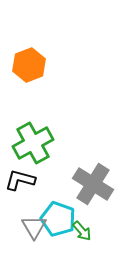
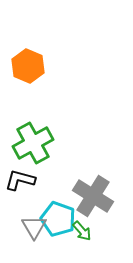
orange hexagon: moved 1 px left, 1 px down; rotated 16 degrees counterclockwise
gray cross: moved 12 px down
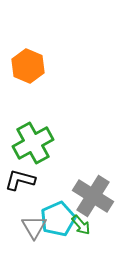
cyan pentagon: rotated 28 degrees clockwise
green arrow: moved 1 px left, 6 px up
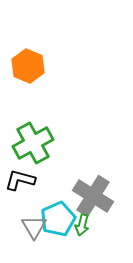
green arrow: moved 1 px right; rotated 55 degrees clockwise
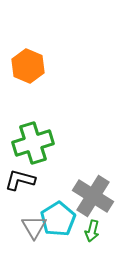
green cross: rotated 12 degrees clockwise
cyan pentagon: rotated 8 degrees counterclockwise
green arrow: moved 10 px right, 6 px down
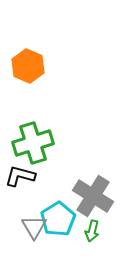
black L-shape: moved 4 px up
